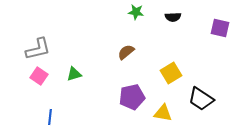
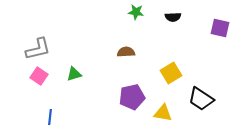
brown semicircle: rotated 36 degrees clockwise
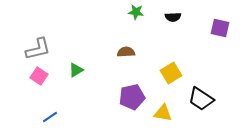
green triangle: moved 2 px right, 4 px up; rotated 14 degrees counterclockwise
blue line: rotated 49 degrees clockwise
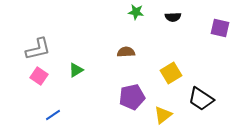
yellow triangle: moved 2 px down; rotated 48 degrees counterclockwise
blue line: moved 3 px right, 2 px up
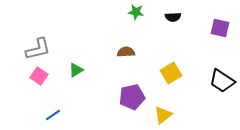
black trapezoid: moved 21 px right, 18 px up
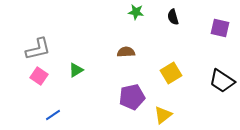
black semicircle: rotated 77 degrees clockwise
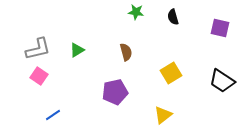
brown semicircle: rotated 78 degrees clockwise
green triangle: moved 1 px right, 20 px up
purple pentagon: moved 17 px left, 5 px up
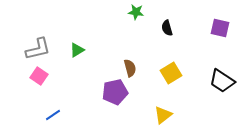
black semicircle: moved 6 px left, 11 px down
brown semicircle: moved 4 px right, 16 px down
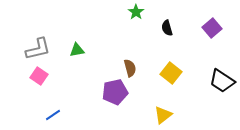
green star: rotated 28 degrees clockwise
purple square: moved 8 px left; rotated 36 degrees clockwise
green triangle: rotated 21 degrees clockwise
yellow square: rotated 20 degrees counterclockwise
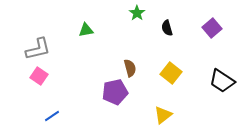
green star: moved 1 px right, 1 px down
green triangle: moved 9 px right, 20 px up
blue line: moved 1 px left, 1 px down
